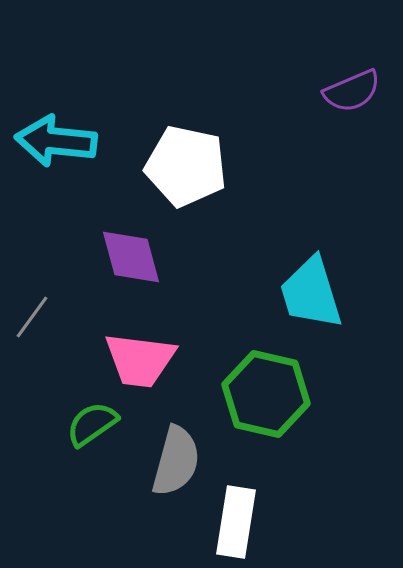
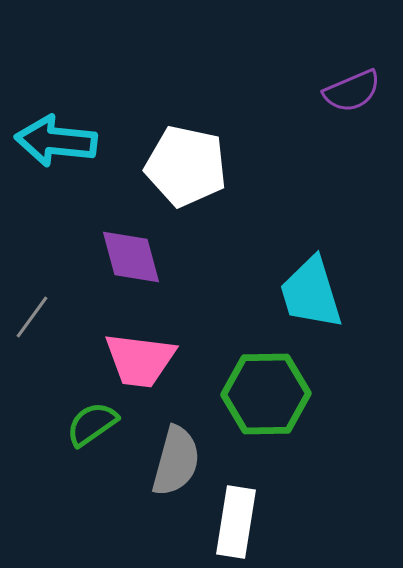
green hexagon: rotated 14 degrees counterclockwise
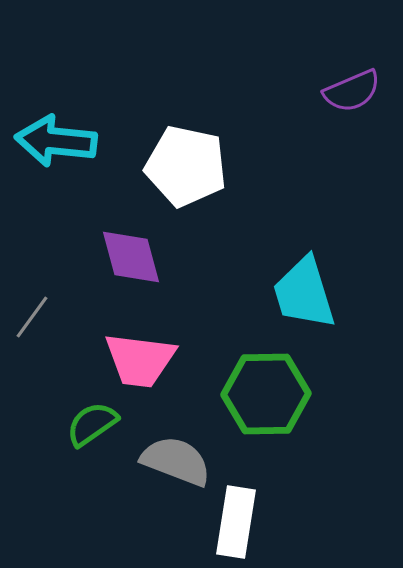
cyan trapezoid: moved 7 px left
gray semicircle: rotated 84 degrees counterclockwise
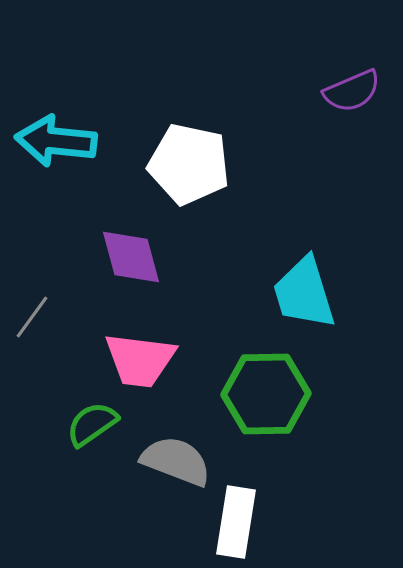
white pentagon: moved 3 px right, 2 px up
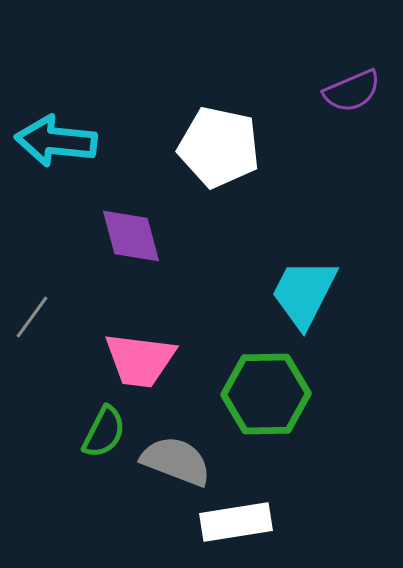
white pentagon: moved 30 px right, 17 px up
purple diamond: moved 21 px up
cyan trapezoid: rotated 44 degrees clockwise
green semicircle: moved 12 px right, 8 px down; rotated 152 degrees clockwise
white rectangle: rotated 72 degrees clockwise
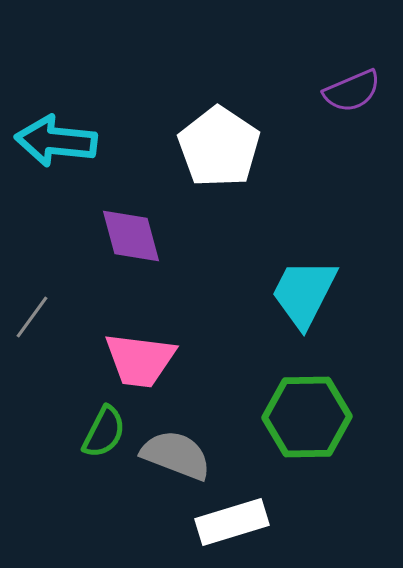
white pentagon: rotated 22 degrees clockwise
green hexagon: moved 41 px right, 23 px down
gray semicircle: moved 6 px up
white rectangle: moved 4 px left; rotated 8 degrees counterclockwise
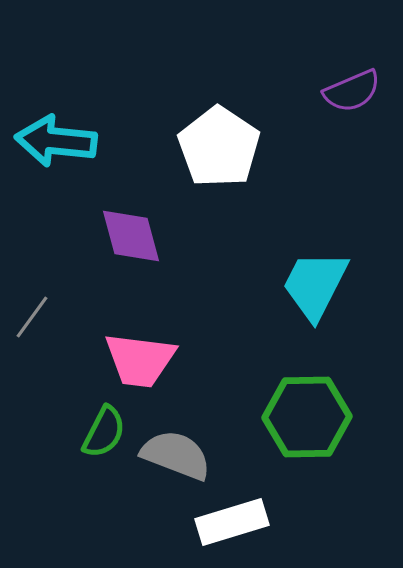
cyan trapezoid: moved 11 px right, 8 px up
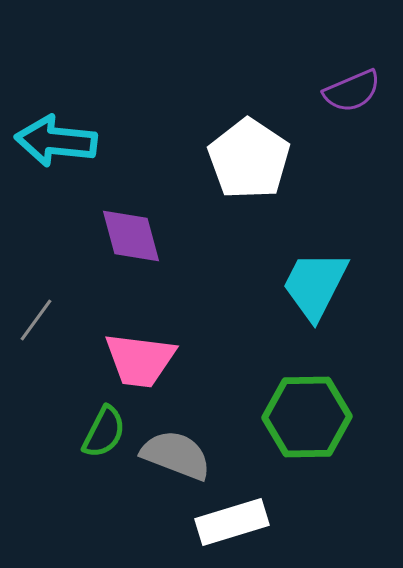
white pentagon: moved 30 px right, 12 px down
gray line: moved 4 px right, 3 px down
